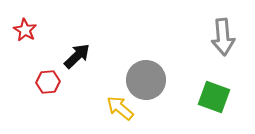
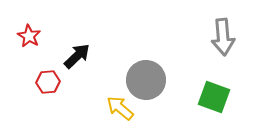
red star: moved 4 px right, 6 px down
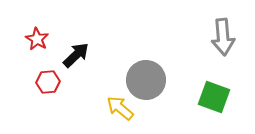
red star: moved 8 px right, 3 px down
black arrow: moved 1 px left, 1 px up
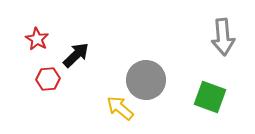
red hexagon: moved 3 px up
green square: moved 4 px left
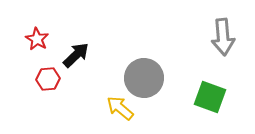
gray circle: moved 2 px left, 2 px up
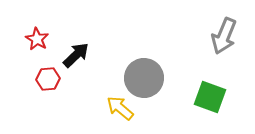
gray arrow: moved 1 px right, 1 px up; rotated 27 degrees clockwise
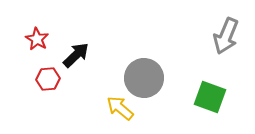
gray arrow: moved 2 px right
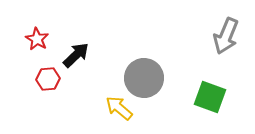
yellow arrow: moved 1 px left
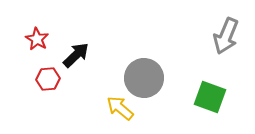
yellow arrow: moved 1 px right
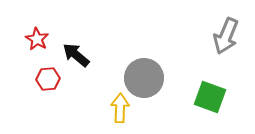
black arrow: rotated 96 degrees counterclockwise
yellow arrow: rotated 52 degrees clockwise
